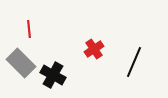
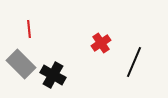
red cross: moved 7 px right, 6 px up
gray rectangle: moved 1 px down
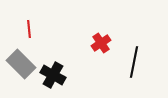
black line: rotated 12 degrees counterclockwise
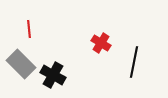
red cross: rotated 24 degrees counterclockwise
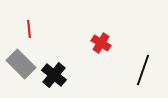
black line: moved 9 px right, 8 px down; rotated 8 degrees clockwise
black cross: moved 1 px right; rotated 10 degrees clockwise
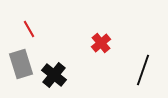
red line: rotated 24 degrees counterclockwise
red cross: rotated 18 degrees clockwise
gray rectangle: rotated 28 degrees clockwise
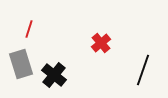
red line: rotated 48 degrees clockwise
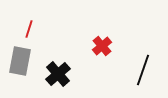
red cross: moved 1 px right, 3 px down
gray rectangle: moved 1 px left, 3 px up; rotated 28 degrees clockwise
black cross: moved 4 px right, 1 px up; rotated 10 degrees clockwise
